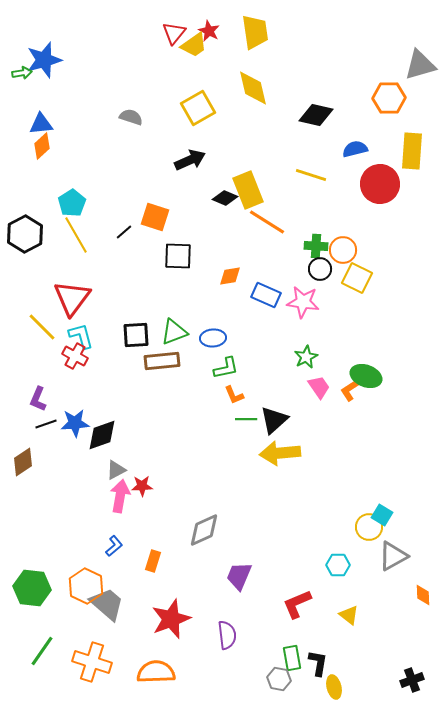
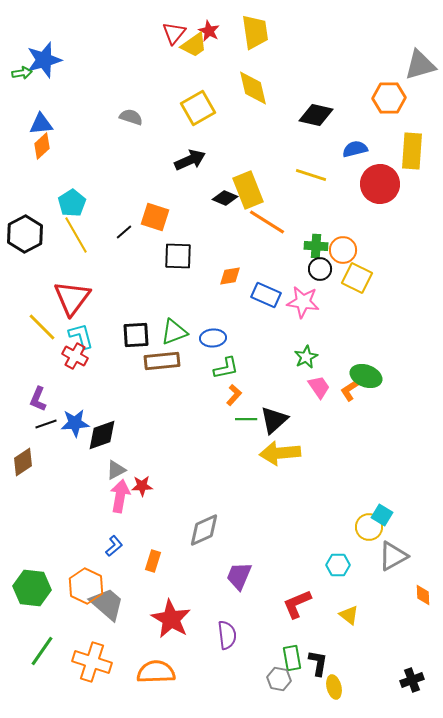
orange L-shape at (234, 395): rotated 115 degrees counterclockwise
red star at (171, 619): rotated 21 degrees counterclockwise
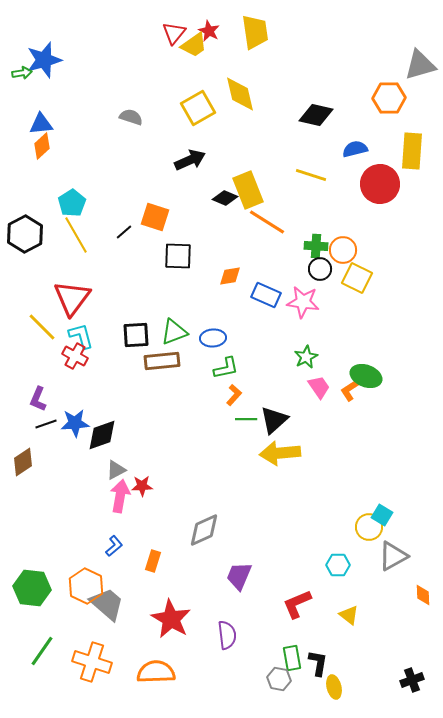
yellow diamond at (253, 88): moved 13 px left, 6 px down
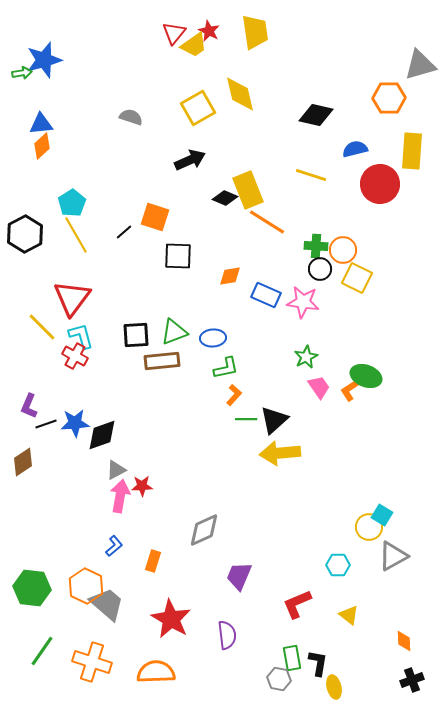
purple L-shape at (38, 399): moved 9 px left, 7 px down
orange diamond at (423, 595): moved 19 px left, 46 px down
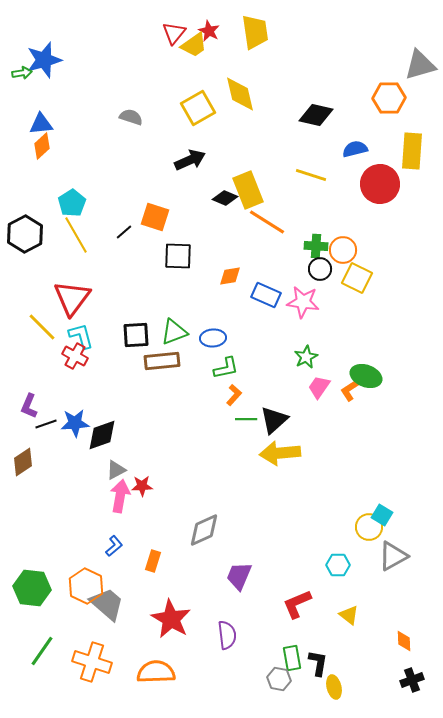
pink trapezoid at (319, 387): rotated 110 degrees counterclockwise
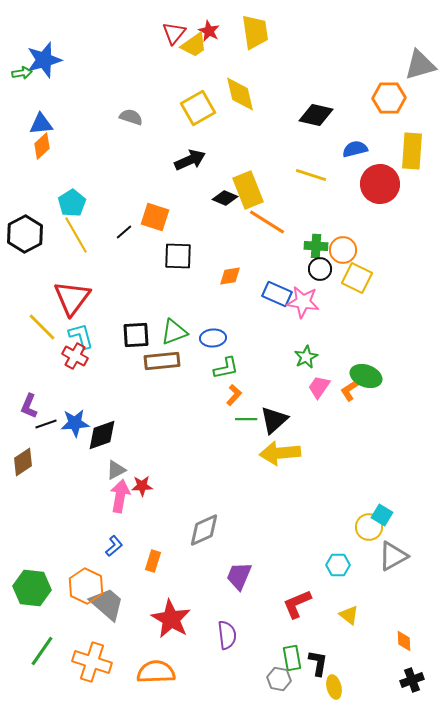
blue rectangle at (266, 295): moved 11 px right, 1 px up
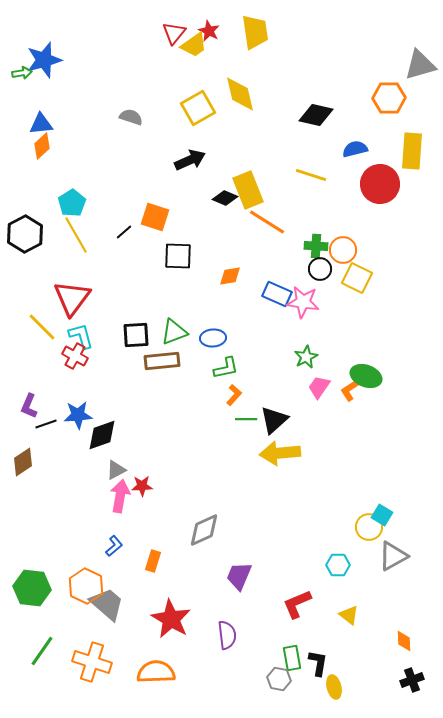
blue star at (75, 423): moved 3 px right, 8 px up
